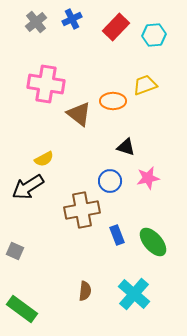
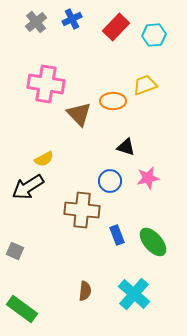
brown triangle: rotated 8 degrees clockwise
brown cross: rotated 16 degrees clockwise
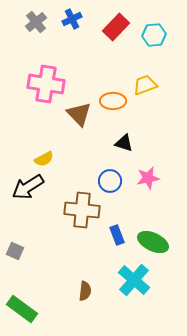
black triangle: moved 2 px left, 4 px up
green ellipse: rotated 24 degrees counterclockwise
cyan cross: moved 14 px up
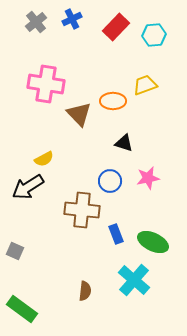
blue rectangle: moved 1 px left, 1 px up
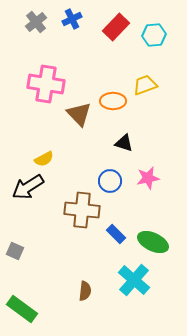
blue rectangle: rotated 24 degrees counterclockwise
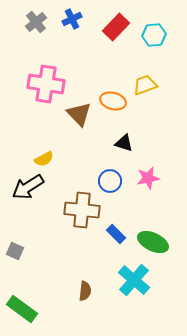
orange ellipse: rotated 15 degrees clockwise
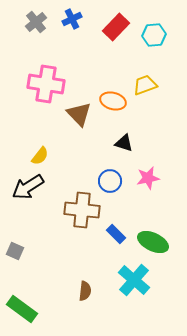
yellow semicircle: moved 4 px left, 3 px up; rotated 24 degrees counterclockwise
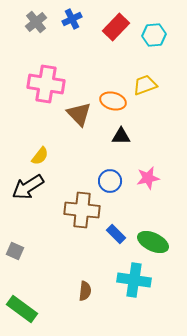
black triangle: moved 3 px left, 7 px up; rotated 18 degrees counterclockwise
cyan cross: rotated 32 degrees counterclockwise
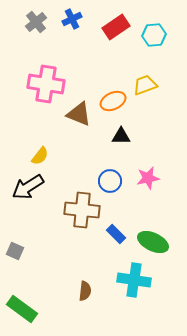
red rectangle: rotated 12 degrees clockwise
orange ellipse: rotated 40 degrees counterclockwise
brown triangle: rotated 24 degrees counterclockwise
